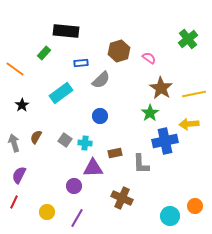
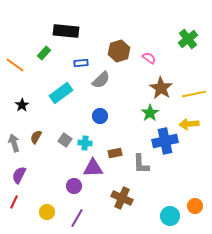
orange line: moved 4 px up
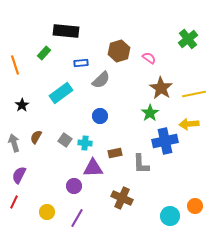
orange line: rotated 36 degrees clockwise
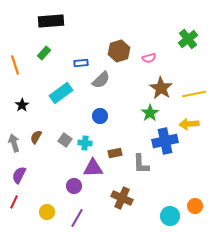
black rectangle: moved 15 px left, 10 px up; rotated 10 degrees counterclockwise
pink semicircle: rotated 128 degrees clockwise
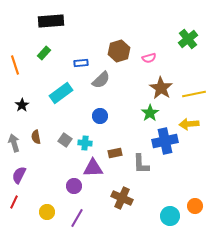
brown semicircle: rotated 40 degrees counterclockwise
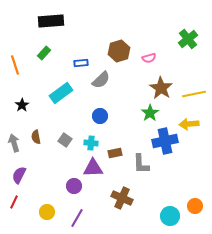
cyan cross: moved 6 px right
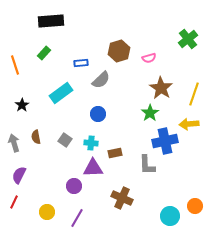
yellow line: rotated 60 degrees counterclockwise
blue circle: moved 2 px left, 2 px up
gray L-shape: moved 6 px right, 1 px down
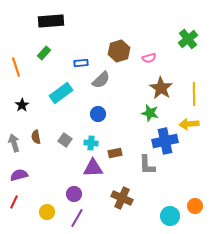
orange line: moved 1 px right, 2 px down
yellow line: rotated 20 degrees counterclockwise
green star: rotated 24 degrees counterclockwise
purple semicircle: rotated 48 degrees clockwise
purple circle: moved 8 px down
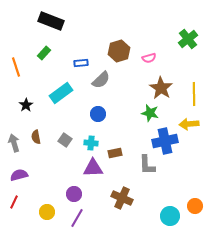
black rectangle: rotated 25 degrees clockwise
black star: moved 4 px right
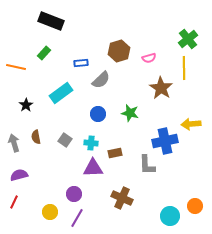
orange line: rotated 60 degrees counterclockwise
yellow line: moved 10 px left, 26 px up
green star: moved 20 px left
yellow arrow: moved 2 px right
yellow circle: moved 3 px right
